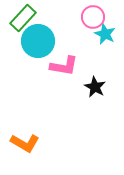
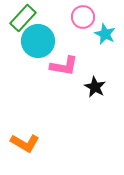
pink circle: moved 10 px left
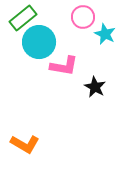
green rectangle: rotated 8 degrees clockwise
cyan circle: moved 1 px right, 1 px down
orange L-shape: moved 1 px down
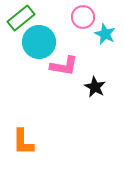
green rectangle: moved 2 px left
orange L-shape: moved 2 px left, 2 px up; rotated 60 degrees clockwise
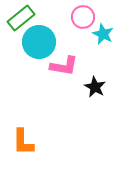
cyan star: moved 2 px left
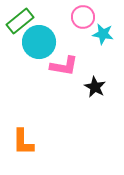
green rectangle: moved 1 px left, 3 px down
cyan star: rotated 15 degrees counterclockwise
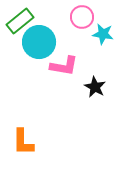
pink circle: moved 1 px left
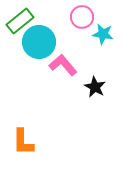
pink L-shape: moved 1 px left, 1 px up; rotated 140 degrees counterclockwise
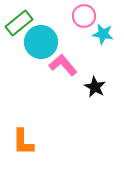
pink circle: moved 2 px right, 1 px up
green rectangle: moved 1 px left, 2 px down
cyan circle: moved 2 px right
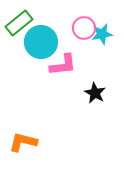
pink circle: moved 12 px down
cyan star: moved 1 px left; rotated 20 degrees counterclockwise
pink L-shape: rotated 124 degrees clockwise
black star: moved 6 px down
orange L-shape: rotated 104 degrees clockwise
